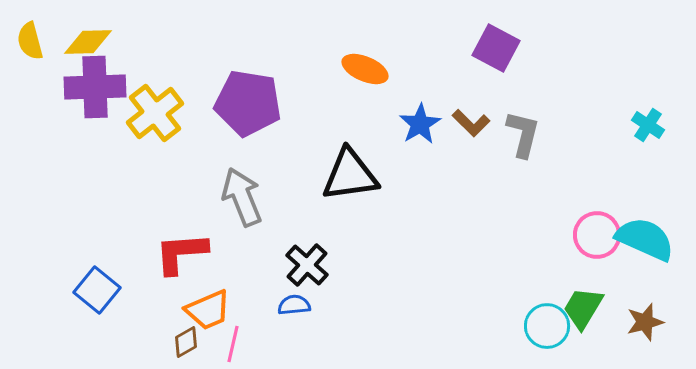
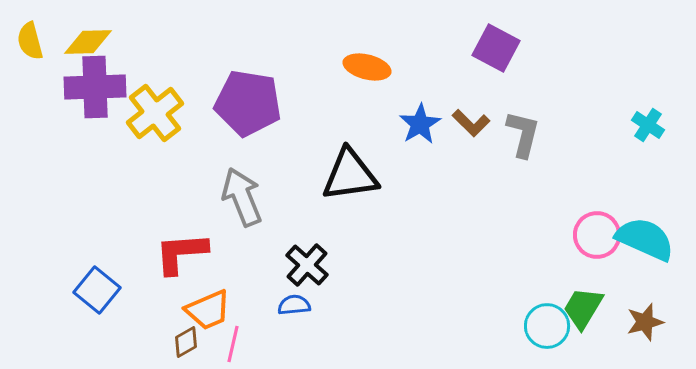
orange ellipse: moved 2 px right, 2 px up; rotated 9 degrees counterclockwise
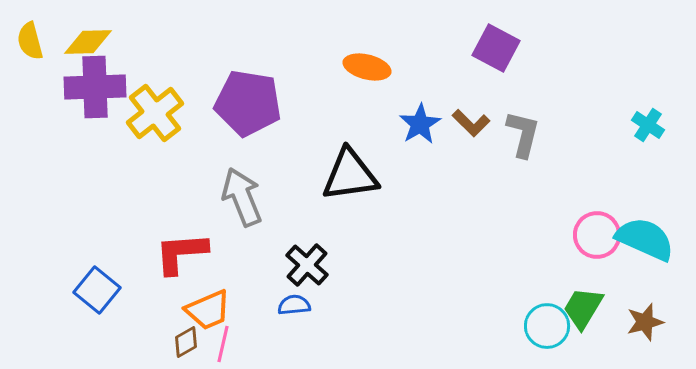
pink line: moved 10 px left
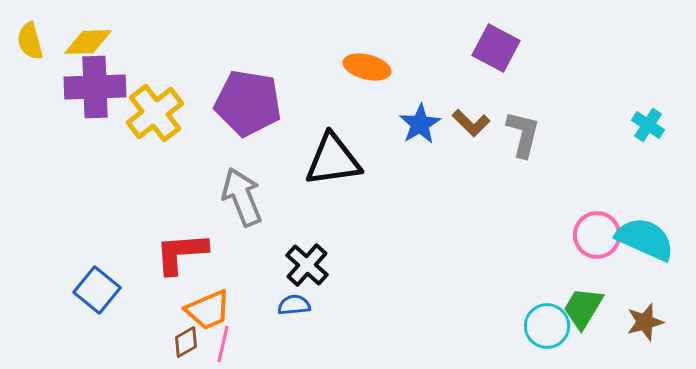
black triangle: moved 17 px left, 15 px up
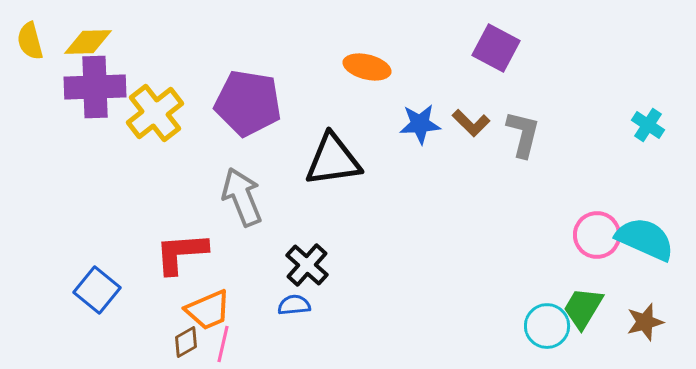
blue star: rotated 27 degrees clockwise
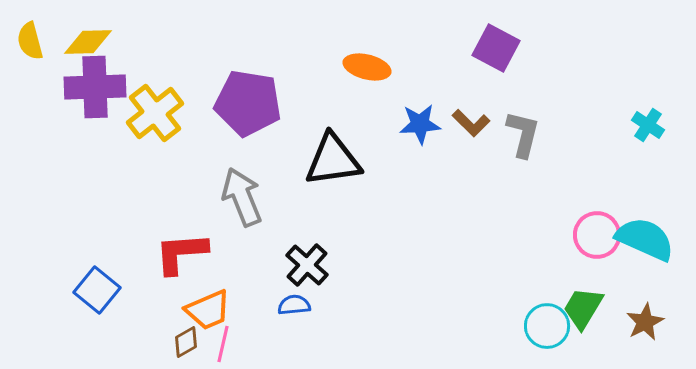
brown star: rotated 12 degrees counterclockwise
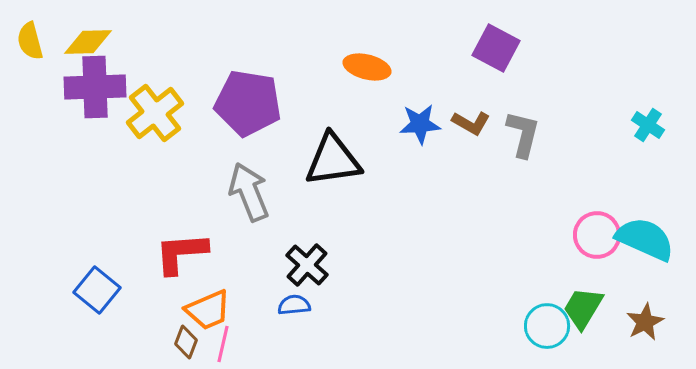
brown L-shape: rotated 15 degrees counterclockwise
gray arrow: moved 7 px right, 5 px up
brown diamond: rotated 40 degrees counterclockwise
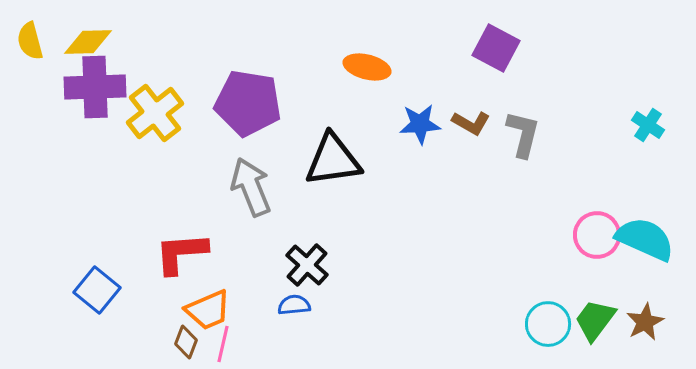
gray arrow: moved 2 px right, 5 px up
green trapezoid: moved 12 px right, 12 px down; rotated 6 degrees clockwise
cyan circle: moved 1 px right, 2 px up
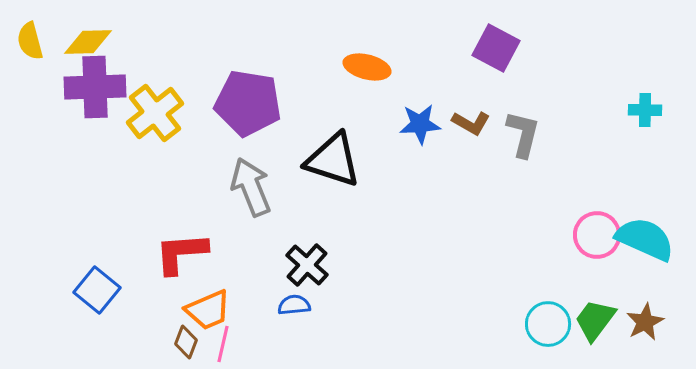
cyan cross: moved 3 px left, 15 px up; rotated 32 degrees counterclockwise
black triangle: rotated 26 degrees clockwise
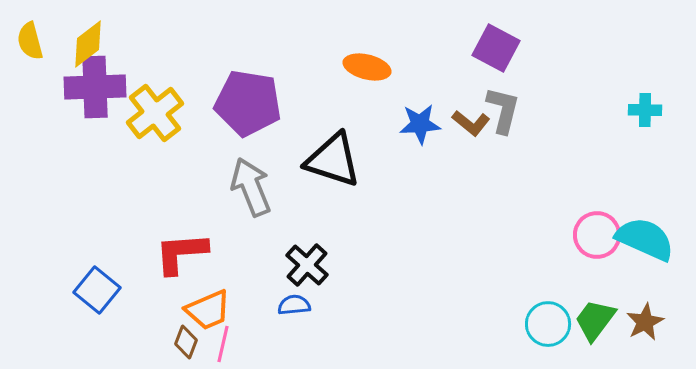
yellow diamond: moved 2 px down; rotated 36 degrees counterclockwise
brown L-shape: rotated 9 degrees clockwise
gray L-shape: moved 20 px left, 24 px up
